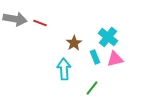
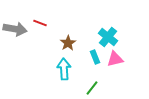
gray arrow: moved 10 px down
brown star: moved 6 px left
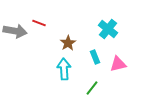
red line: moved 1 px left
gray arrow: moved 2 px down
cyan cross: moved 8 px up
pink triangle: moved 3 px right, 5 px down
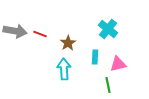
red line: moved 1 px right, 11 px down
cyan rectangle: rotated 24 degrees clockwise
green line: moved 16 px right, 3 px up; rotated 49 degrees counterclockwise
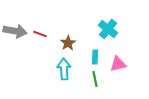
green line: moved 13 px left, 6 px up
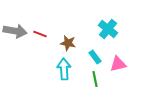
brown star: rotated 28 degrees counterclockwise
cyan rectangle: rotated 40 degrees counterclockwise
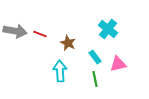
brown star: rotated 14 degrees clockwise
cyan arrow: moved 4 px left, 2 px down
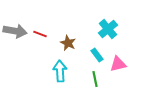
cyan cross: rotated 12 degrees clockwise
cyan rectangle: moved 2 px right, 2 px up
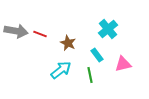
gray arrow: moved 1 px right
pink triangle: moved 5 px right
cyan arrow: moved 1 px right, 1 px up; rotated 55 degrees clockwise
green line: moved 5 px left, 4 px up
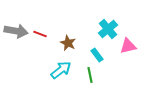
pink triangle: moved 5 px right, 18 px up
